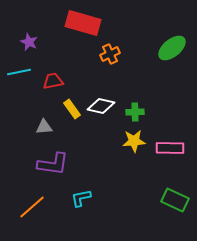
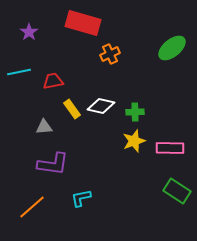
purple star: moved 10 px up; rotated 12 degrees clockwise
yellow star: rotated 15 degrees counterclockwise
green rectangle: moved 2 px right, 9 px up; rotated 8 degrees clockwise
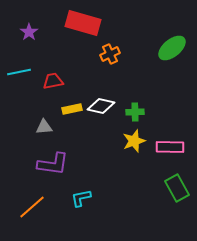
yellow rectangle: rotated 66 degrees counterclockwise
pink rectangle: moved 1 px up
green rectangle: moved 3 px up; rotated 28 degrees clockwise
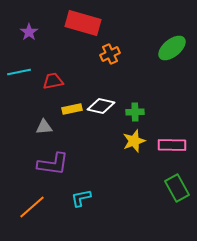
pink rectangle: moved 2 px right, 2 px up
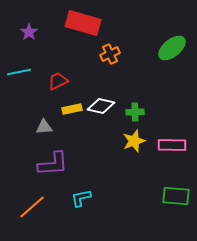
red trapezoid: moved 5 px right; rotated 15 degrees counterclockwise
purple L-shape: rotated 12 degrees counterclockwise
green rectangle: moved 1 px left, 8 px down; rotated 56 degrees counterclockwise
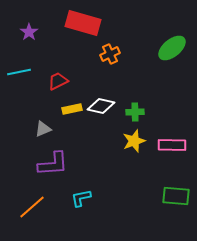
gray triangle: moved 1 px left, 2 px down; rotated 18 degrees counterclockwise
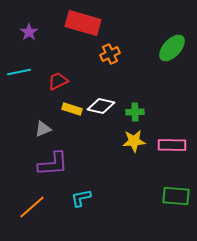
green ellipse: rotated 8 degrees counterclockwise
yellow rectangle: rotated 30 degrees clockwise
yellow star: rotated 15 degrees clockwise
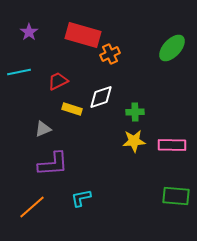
red rectangle: moved 12 px down
white diamond: moved 9 px up; rotated 32 degrees counterclockwise
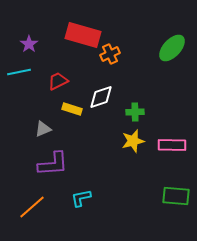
purple star: moved 12 px down
yellow star: moved 1 px left; rotated 10 degrees counterclockwise
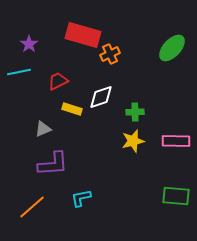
pink rectangle: moved 4 px right, 4 px up
